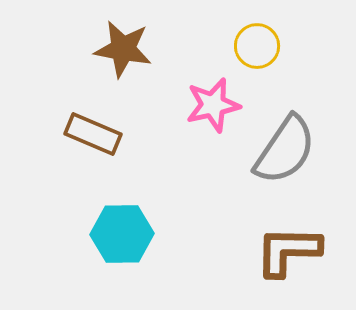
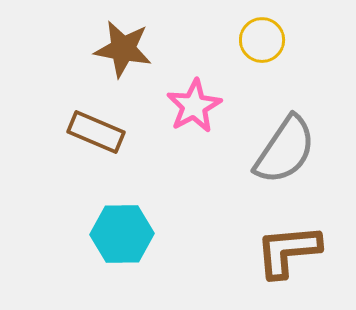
yellow circle: moved 5 px right, 6 px up
pink star: moved 19 px left, 1 px down; rotated 16 degrees counterclockwise
brown rectangle: moved 3 px right, 2 px up
brown L-shape: rotated 6 degrees counterclockwise
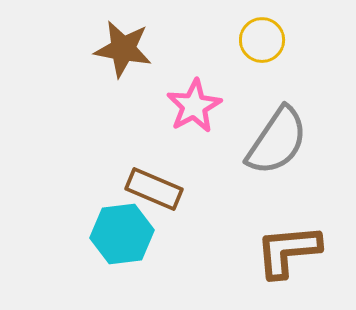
brown rectangle: moved 58 px right, 57 px down
gray semicircle: moved 8 px left, 9 px up
cyan hexagon: rotated 6 degrees counterclockwise
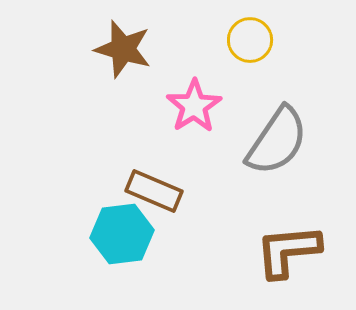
yellow circle: moved 12 px left
brown star: rotated 6 degrees clockwise
pink star: rotated 4 degrees counterclockwise
brown rectangle: moved 2 px down
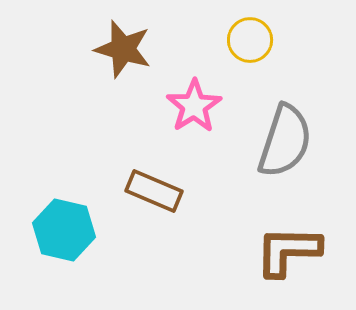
gray semicircle: moved 8 px right; rotated 16 degrees counterclockwise
cyan hexagon: moved 58 px left, 4 px up; rotated 20 degrees clockwise
brown L-shape: rotated 6 degrees clockwise
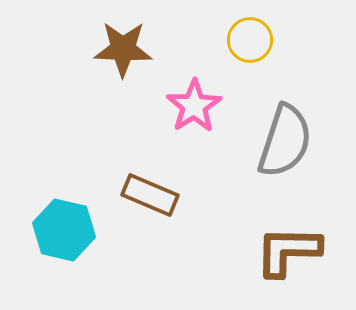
brown star: rotated 14 degrees counterclockwise
brown rectangle: moved 4 px left, 4 px down
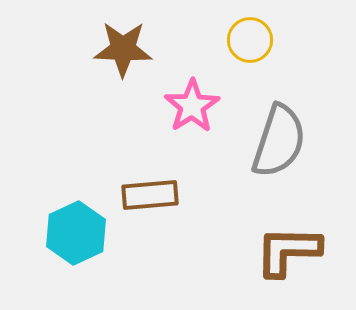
pink star: moved 2 px left
gray semicircle: moved 6 px left
brown rectangle: rotated 28 degrees counterclockwise
cyan hexagon: moved 12 px right, 3 px down; rotated 22 degrees clockwise
